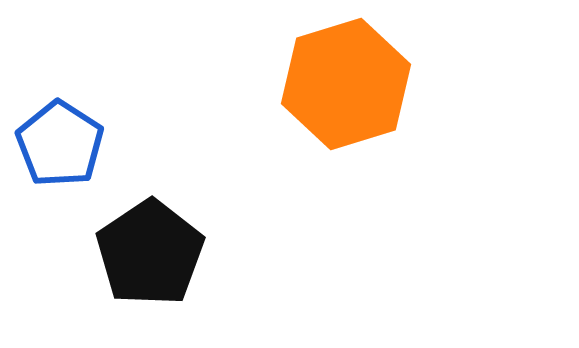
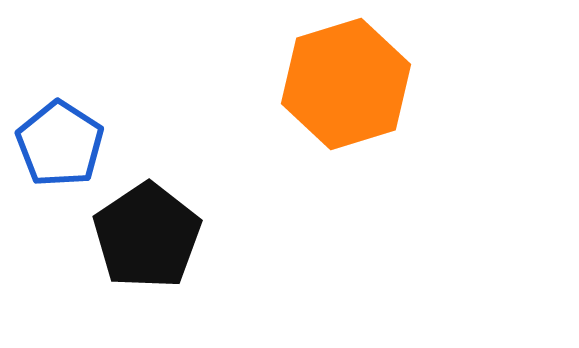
black pentagon: moved 3 px left, 17 px up
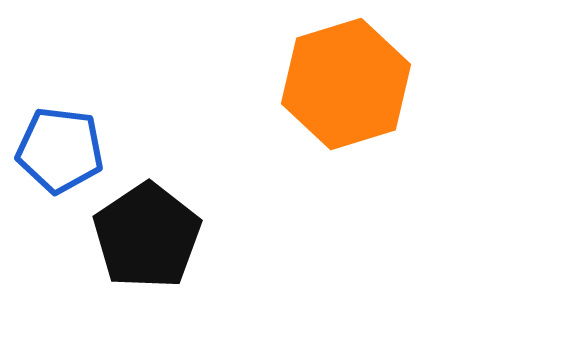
blue pentagon: moved 6 px down; rotated 26 degrees counterclockwise
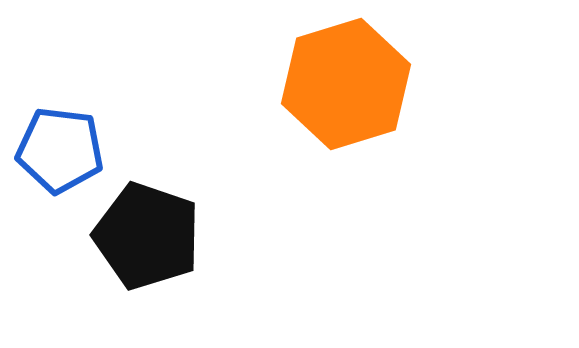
black pentagon: rotated 19 degrees counterclockwise
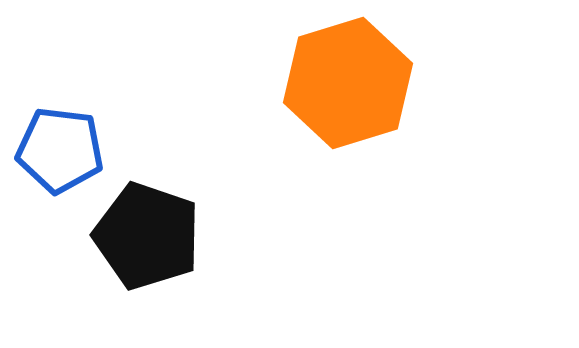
orange hexagon: moved 2 px right, 1 px up
